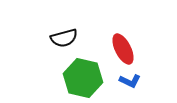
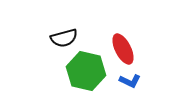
green hexagon: moved 3 px right, 7 px up
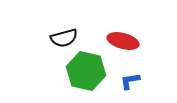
red ellipse: moved 8 px up; rotated 48 degrees counterclockwise
blue L-shape: rotated 145 degrees clockwise
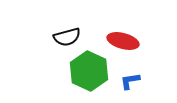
black semicircle: moved 3 px right, 1 px up
green hexagon: moved 3 px right; rotated 12 degrees clockwise
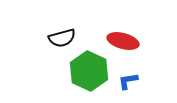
black semicircle: moved 5 px left, 1 px down
blue L-shape: moved 2 px left
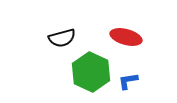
red ellipse: moved 3 px right, 4 px up
green hexagon: moved 2 px right, 1 px down
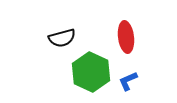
red ellipse: rotated 68 degrees clockwise
blue L-shape: rotated 15 degrees counterclockwise
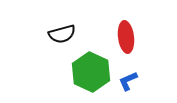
black semicircle: moved 4 px up
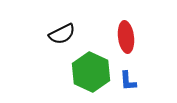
black semicircle: rotated 12 degrees counterclockwise
blue L-shape: rotated 70 degrees counterclockwise
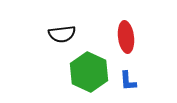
black semicircle: rotated 20 degrees clockwise
green hexagon: moved 2 px left
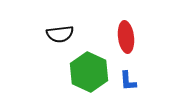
black semicircle: moved 2 px left
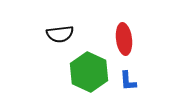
red ellipse: moved 2 px left, 2 px down
